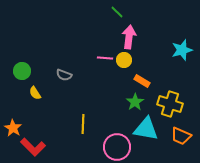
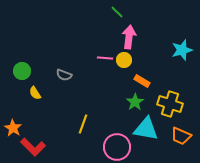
yellow line: rotated 18 degrees clockwise
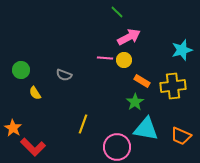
pink arrow: rotated 55 degrees clockwise
green circle: moved 1 px left, 1 px up
yellow cross: moved 3 px right, 18 px up; rotated 25 degrees counterclockwise
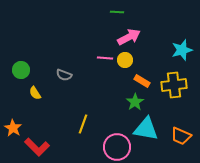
green line: rotated 40 degrees counterclockwise
yellow circle: moved 1 px right
yellow cross: moved 1 px right, 1 px up
red L-shape: moved 4 px right
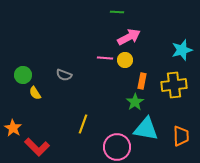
green circle: moved 2 px right, 5 px down
orange rectangle: rotated 70 degrees clockwise
orange trapezoid: rotated 115 degrees counterclockwise
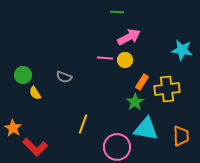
cyan star: rotated 25 degrees clockwise
gray semicircle: moved 2 px down
orange rectangle: moved 1 px down; rotated 21 degrees clockwise
yellow cross: moved 7 px left, 4 px down
red L-shape: moved 2 px left
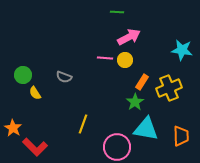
yellow cross: moved 2 px right, 1 px up; rotated 15 degrees counterclockwise
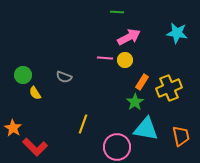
cyan star: moved 5 px left, 17 px up
orange trapezoid: rotated 10 degrees counterclockwise
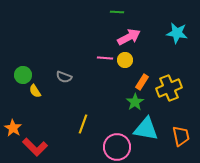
yellow semicircle: moved 2 px up
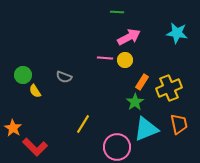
yellow line: rotated 12 degrees clockwise
cyan triangle: rotated 32 degrees counterclockwise
orange trapezoid: moved 2 px left, 12 px up
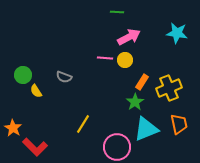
yellow semicircle: moved 1 px right
